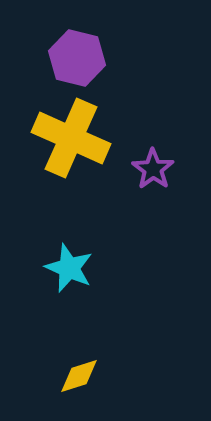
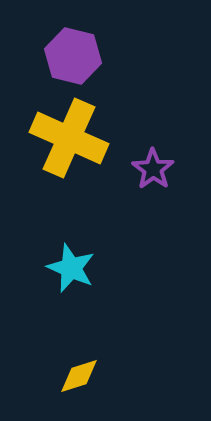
purple hexagon: moved 4 px left, 2 px up
yellow cross: moved 2 px left
cyan star: moved 2 px right
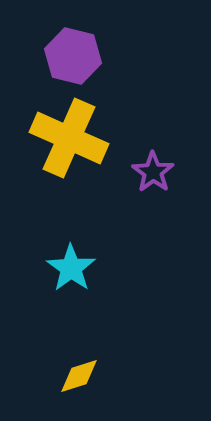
purple star: moved 3 px down
cyan star: rotated 12 degrees clockwise
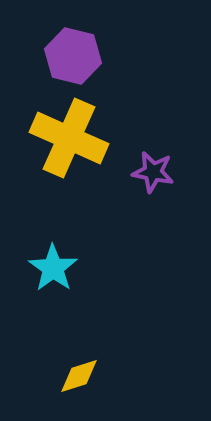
purple star: rotated 24 degrees counterclockwise
cyan star: moved 18 px left
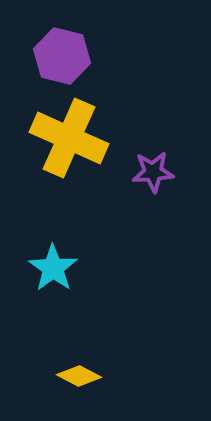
purple hexagon: moved 11 px left
purple star: rotated 15 degrees counterclockwise
yellow diamond: rotated 45 degrees clockwise
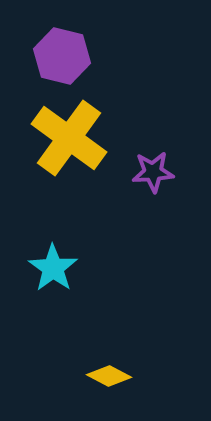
yellow cross: rotated 12 degrees clockwise
yellow diamond: moved 30 px right
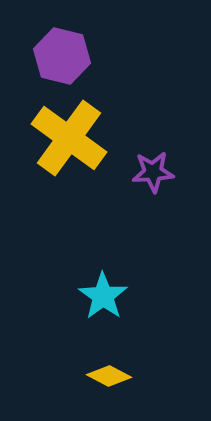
cyan star: moved 50 px right, 28 px down
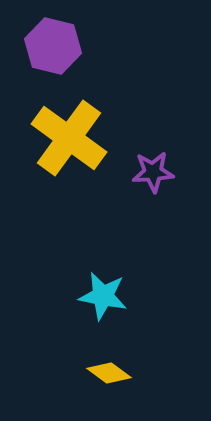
purple hexagon: moved 9 px left, 10 px up
cyan star: rotated 24 degrees counterclockwise
yellow diamond: moved 3 px up; rotated 9 degrees clockwise
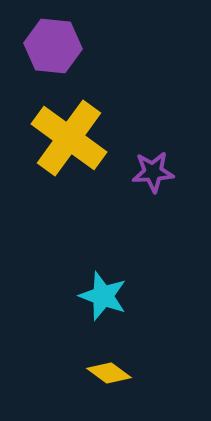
purple hexagon: rotated 8 degrees counterclockwise
cyan star: rotated 9 degrees clockwise
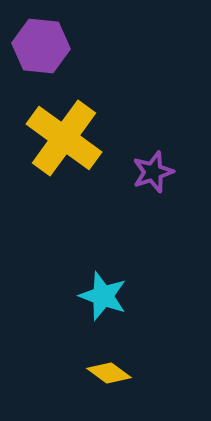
purple hexagon: moved 12 px left
yellow cross: moved 5 px left
purple star: rotated 15 degrees counterclockwise
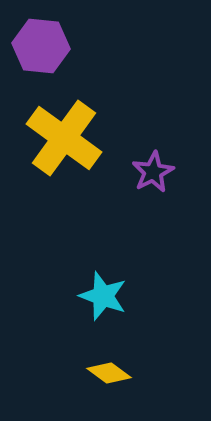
purple star: rotated 9 degrees counterclockwise
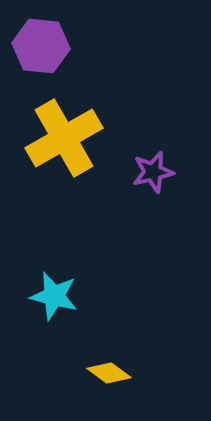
yellow cross: rotated 24 degrees clockwise
purple star: rotated 15 degrees clockwise
cyan star: moved 49 px left; rotated 6 degrees counterclockwise
